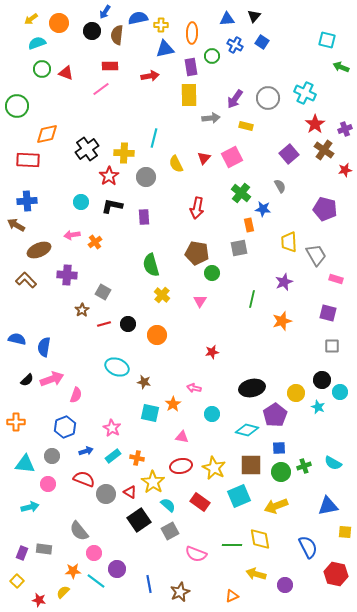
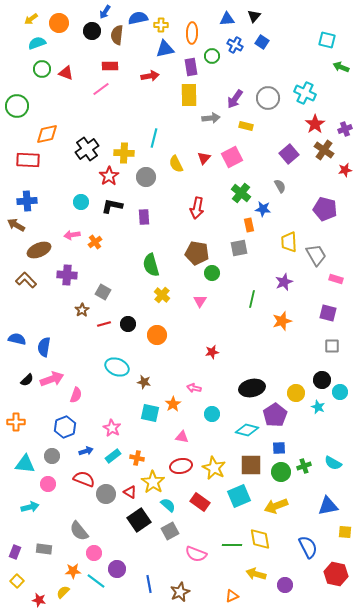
purple rectangle at (22, 553): moved 7 px left, 1 px up
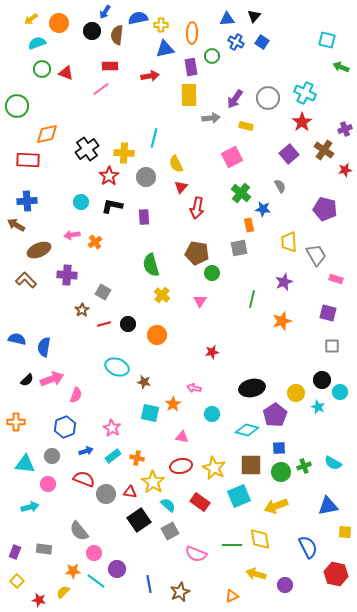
blue cross at (235, 45): moved 1 px right, 3 px up
red star at (315, 124): moved 13 px left, 2 px up
red triangle at (204, 158): moved 23 px left, 29 px down
red triangle at (130, 492): rotated 24 degrees counterclockwise
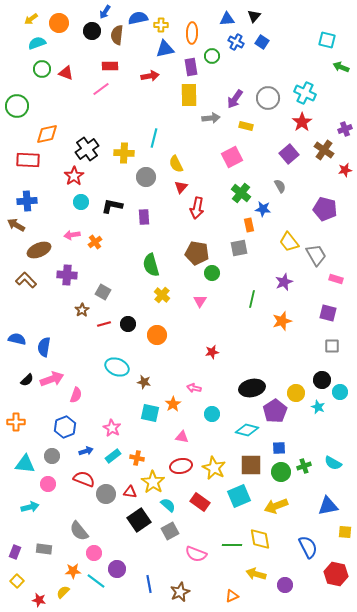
red star at (109, 176): moved 35 px left
yellow trapezoid at (289, 242): rotated 35 degrees counterclockwise
purple pentagon at (275, 415): moved 4 px up
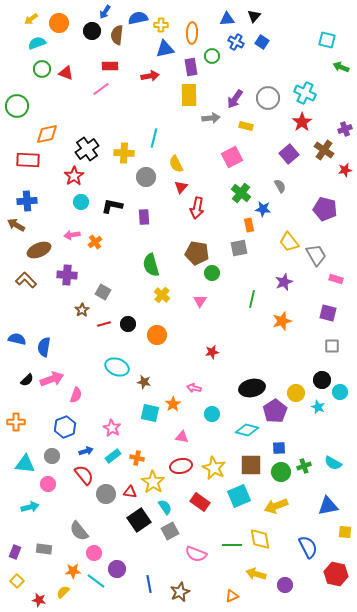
red semicircle at (84, 479): moved 4 px up; rotated 30 degrees clockwise
cyan semicircle at (168, 505): moved 3 px left, 2 px down; rotated 14 degrees clockwise
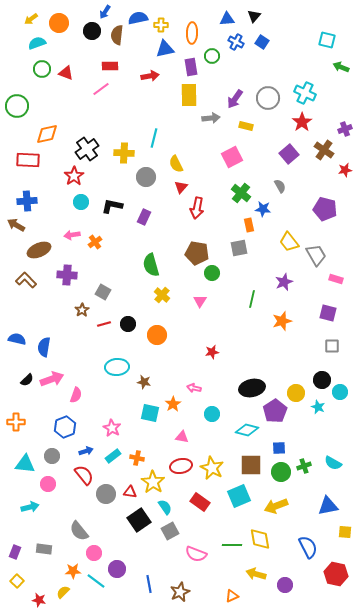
purple rectangle at (144, 217): rotated 28 degrees clockwise
cyan ellipse at (117, 367): rotated 25 degrees counterclockwise
yellow star at (214, 468): moved 2 px left
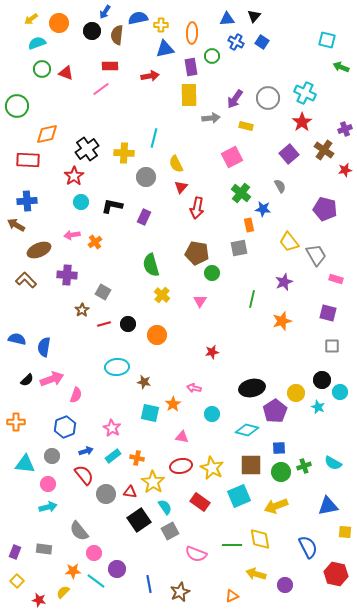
cyan arrow at (30, 507): moved 18 px right
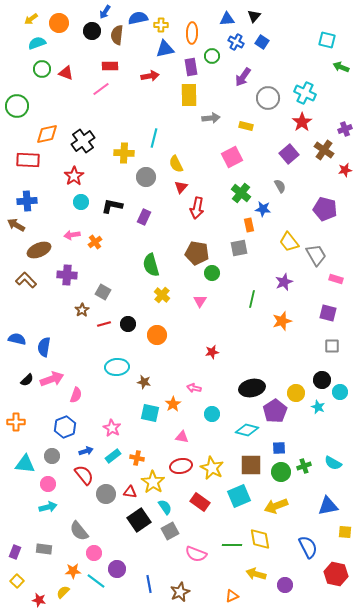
purple arrow at (235, 99): moved 8 px right, 22 px up
black cross at (87, 149): moved 4 px left, 8 px up
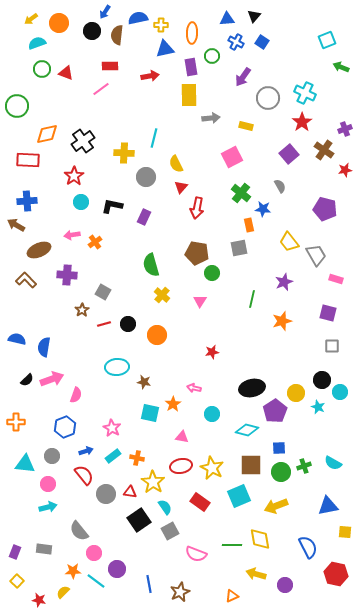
cyan square at (327, 40): rotated 36 degrees counterclockwise
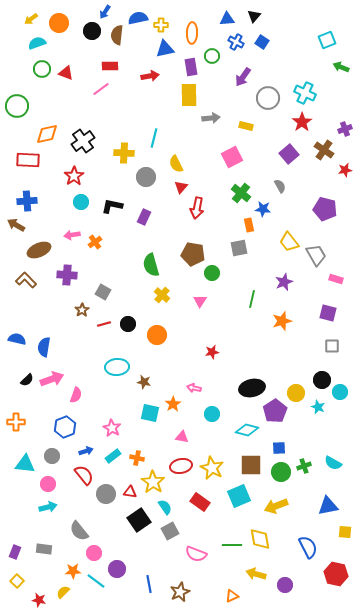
brown pentagon at (197, 253): moved 4 px left, 1 px down
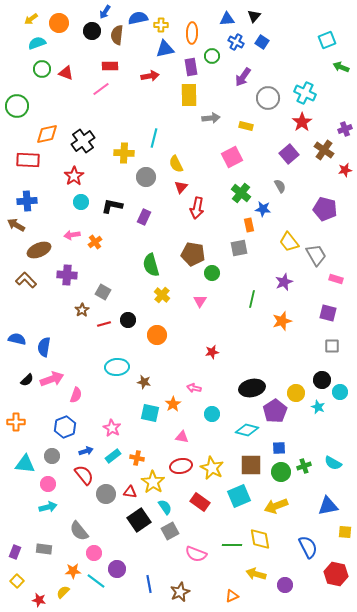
black circle at (128, 324): moved 4 px up
